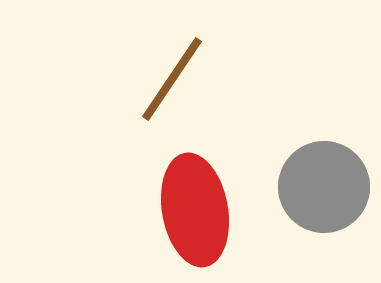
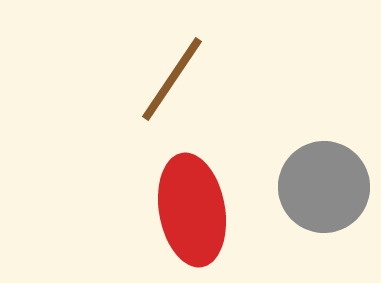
red ellipse: moved 3 px left
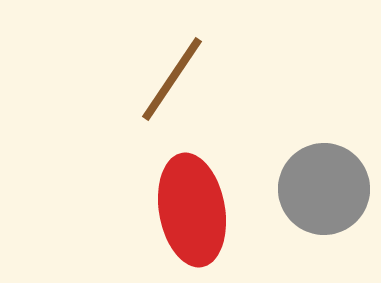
gray circle: moved 2 px down
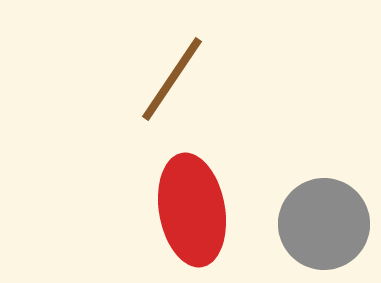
gray circle: moved 35 px down
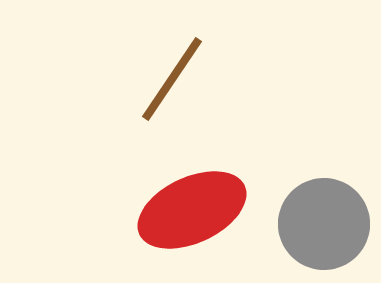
red ellipse: rotated 75 degrees clockwise
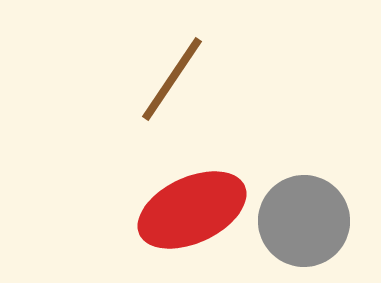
gray circle: moved 20 px left, 3 px up
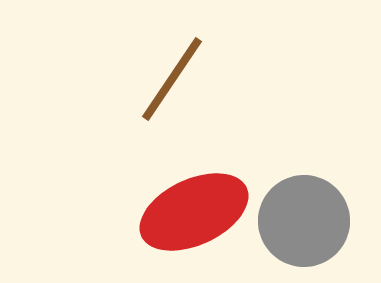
red ellipse: moved 2 px right, 2 px down
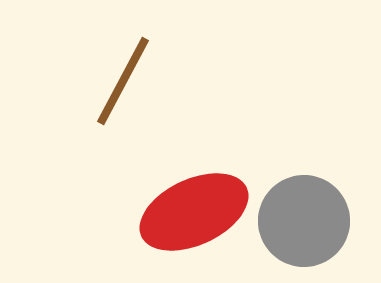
brown line: moved 49 px left, 2 px down; rotated 6 degrees counterclockwise
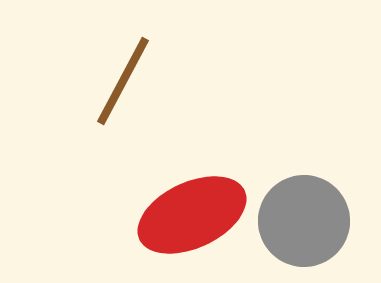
red ellipse: moved 2 px left, 3 px down
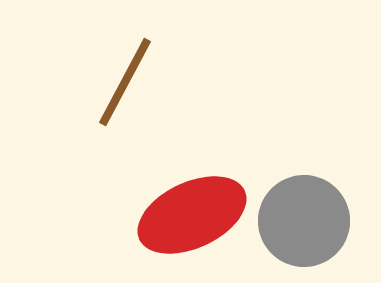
brown line: moved 2 px right, 1 px down
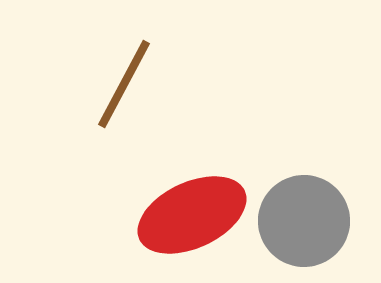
brown line: moved 1 px left, 2 px down
